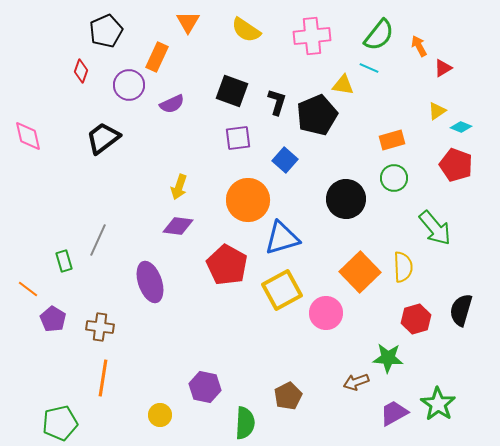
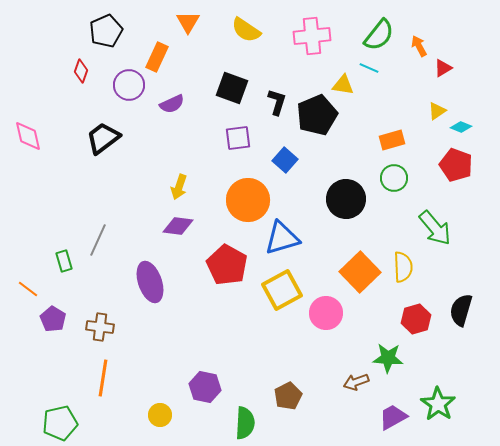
black square at (232, 91): moved 3 px up
purple trapezoid at (394, 413): moved 1 px left, 4 px down
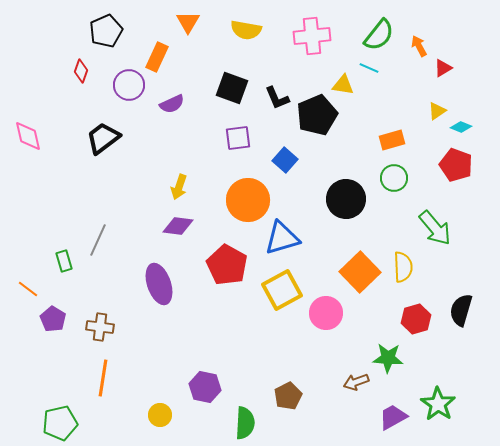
yellow semicircle at (246, 30): rotated 24 degrees counterclockwise
black L-shape at (277, 102): moved 4 px up; rotated 140 degrees clockwise
purple ellipse at (150, 282): moved 9 px right, 2 px down
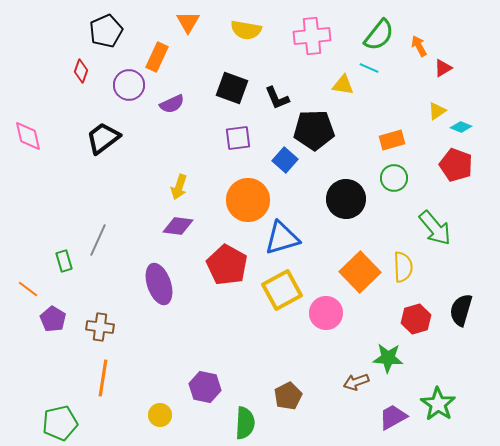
black pentagon at (317, 115): moved 3 px left, 15 px down; rotated 21 degrees clockwise
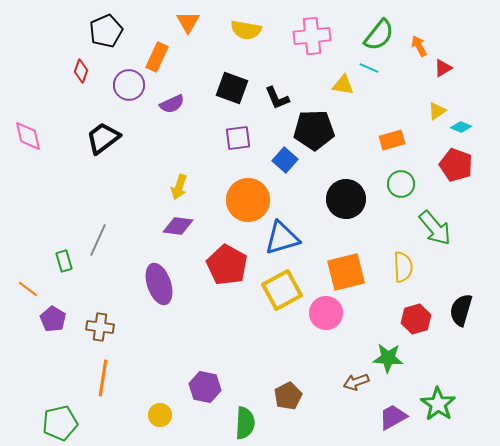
green circle at (394, 178): moved 7 px right, 6 px down
orange square at (360, 272): moved 14 px left; rotated 30 degrees clockwise
